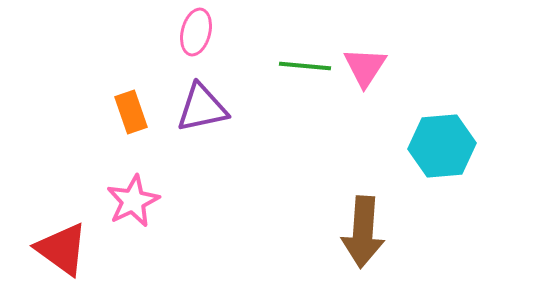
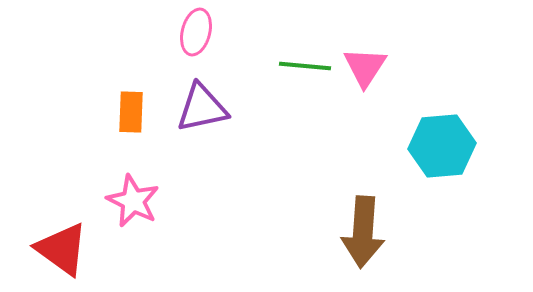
orange rectangle: rotated 21 degrees clockwise
pink star: rotated 20 degrees counterclockwise
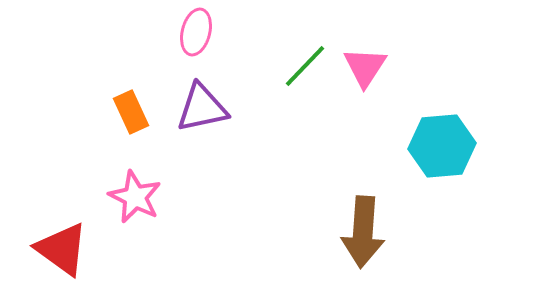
green line: rotated 51 degrees counterclockwise
orange rectangle: rotated 27 degrees counterclockwise
pink star: moved 2 px right, 4 px up
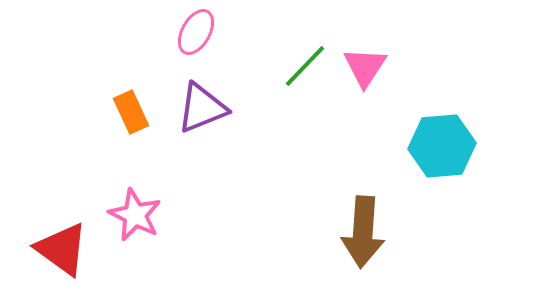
pink ellipse: rotated 15 degrees clockwise
purple triangle: rotated 10 degrees counterclockwise
pink star: moved 18 px down
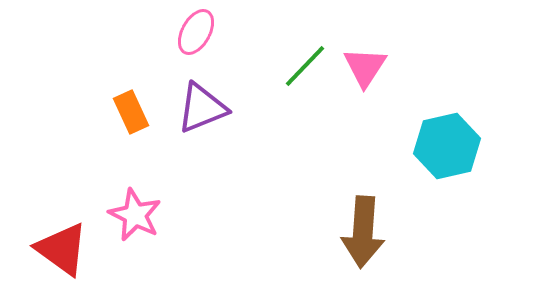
cyan hexagon: moved 5 px right; rotated 8 degrees counterclockwise
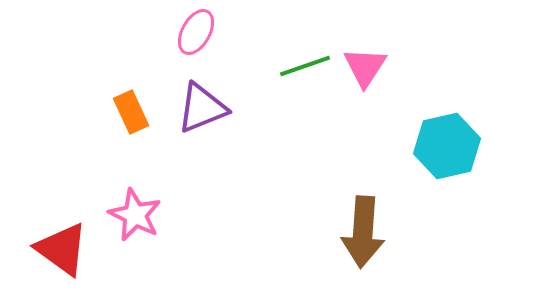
green line: rotated 27 degrees clockwise
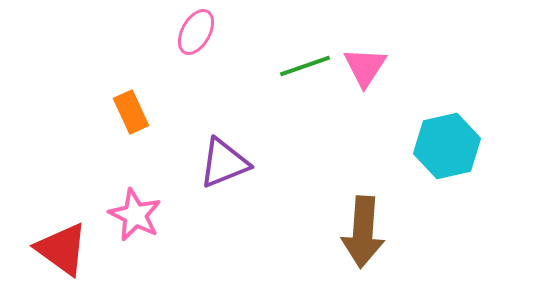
purple triangle: moved 22 px right, 55 px down
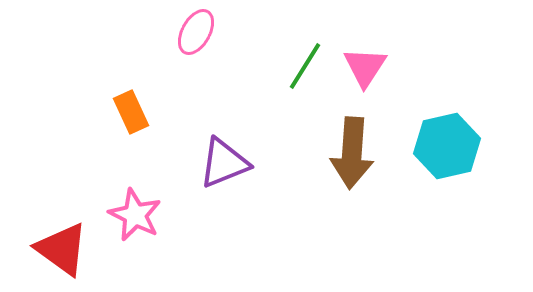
green line: rotated 39 degrees counterclockwise
brown arrow: moved 11 px left, 79 px up
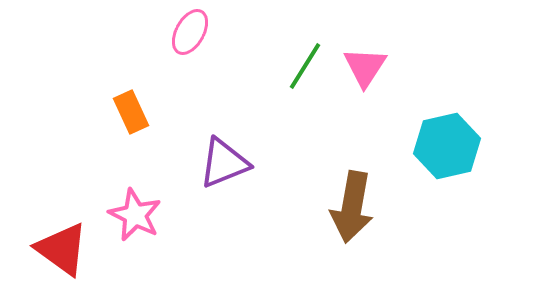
pink ellipse: moved 6 px left
brown arrow: moved 54 px down; rotated 6 degrees clockwise
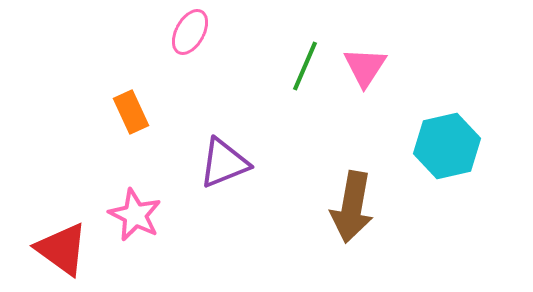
green line: rotated 9 degrees counterclockwise
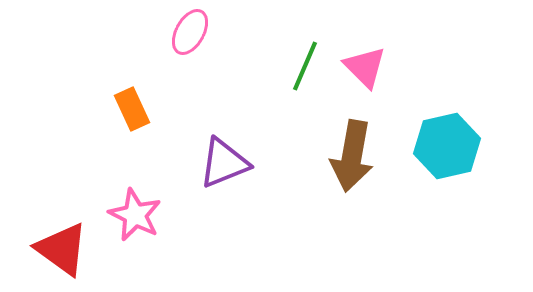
pink triangle: rotated 18 degrees counterclockwise
orange rectangle: moved 1 px right, 3 px up
brown arrow: moved 51 px up
